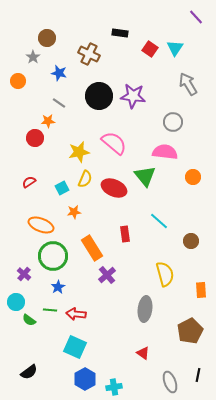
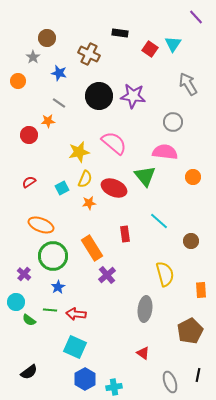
cyan triangle at (175, 48): moved 2 px left, 4 px up
red circle at (35, 138): moved 6 px left, 3 px up
orange star at (74, 212): moved 15 px right, 9 px up
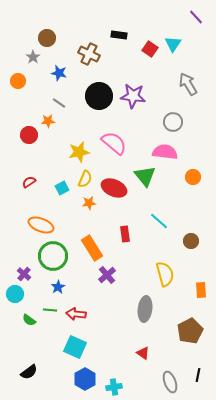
black rectangle at (120, 33): moved 1 px left, 2 px down
cyan circle at (16, 302): moved 1 px left, 8 px up
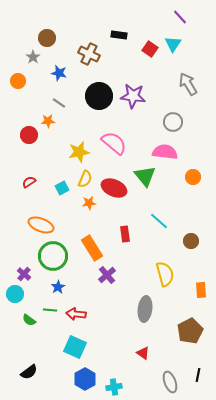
purple line at (196, 17): moved 16 px left
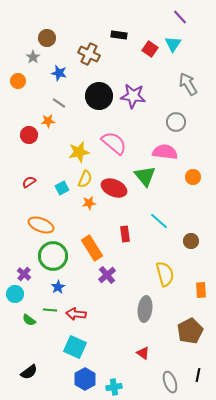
gray circle at (173, 122): moved 3 px right
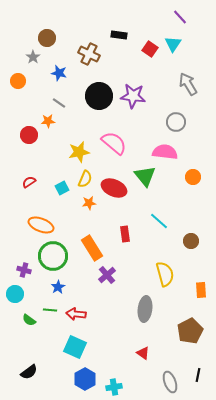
purple cross at (24, 274): moved 4 px up; rotated 24 degrees counterclockwise
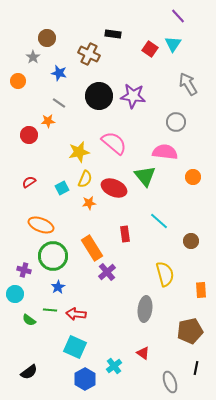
purple line at (180, 17): moved 2 px left, 1 px up
black rectangle at (119, 35): moved 6 px left, 1 px up
purple cross at (107, 275): moved 3 px up
brown pentagon at (190, 331): rotated 15 degrees clockwise
black line at (198, 375): moved 2 px left, 7 px up
cyan cross at (114, 387): moved 21 px up; rotated 28 degrees counterclockwise
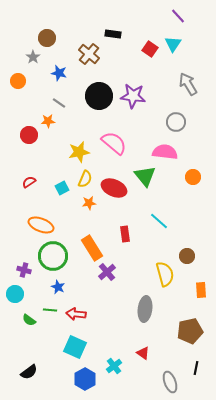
brown cross at (89, 54): rotated 15 degrees clockwise
brown circle at (191, 241): moved 4 px left, 15 px down
blue star at (58, 287): rotated 16 degrees counterclockwise
